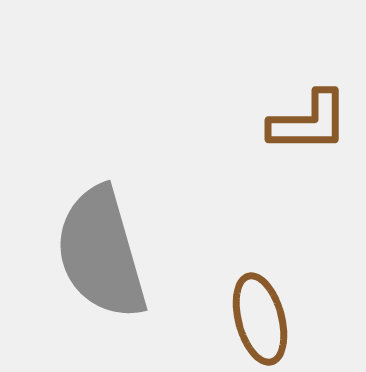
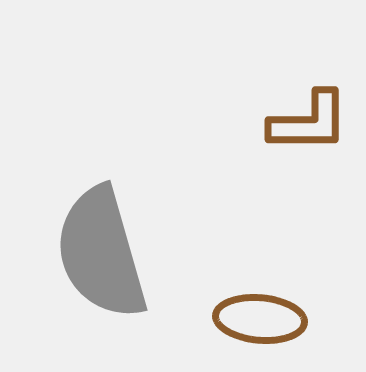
brown ellipse: rotated 70 degrees counterclockwise
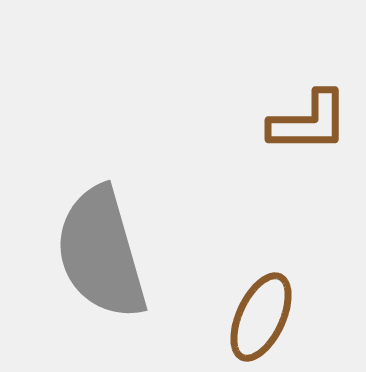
brown ellipse: moved 1 px right, 2 px up; rotated 70 degrees counterclockwise
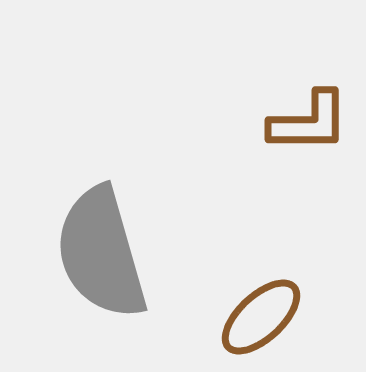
brown ellipse: rotated 22 degrees clockwise
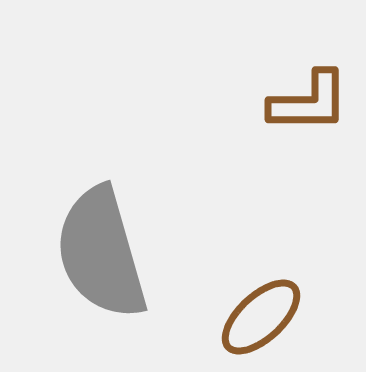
brown L-shape: moved 20 px up
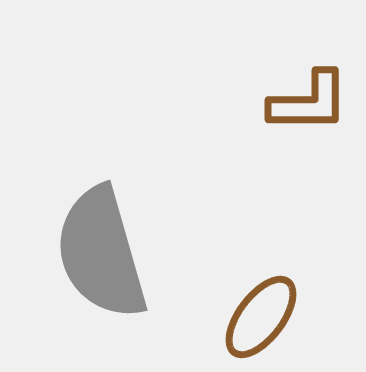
brown ellipse: rotated 10 degrees counterclockwise
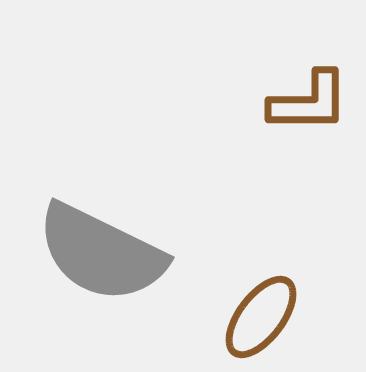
gray semicircle: rotated 48 degrees counterclockwise
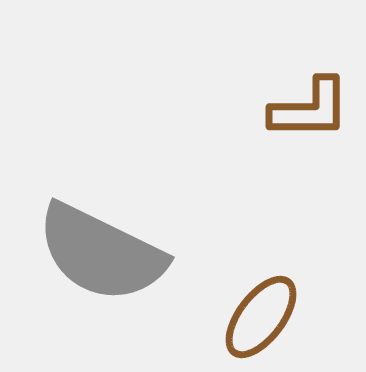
brown L-shape: moved 1 px right, 7 px down
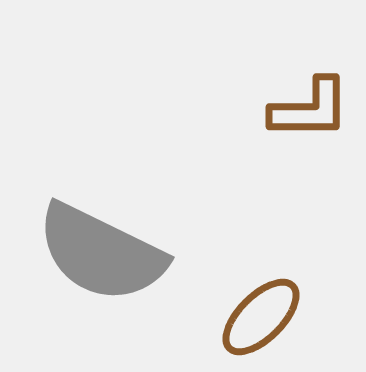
brown ellipse: rotated 8 degrees clockwise
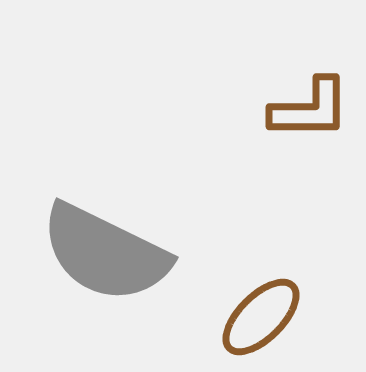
gray semicircle: moved 4 px right
